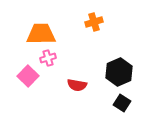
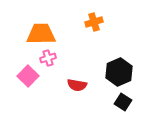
black square: moved 1 px right, 1 px up
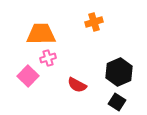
red semicircle: rotated 18 degrees clockwise
black square: moved 6 px left
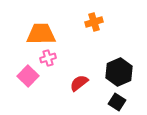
red semicircle: moved 2 px right, 2 px up; rotated 114 degrees clockwise
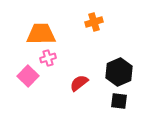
black square: moved 2 px right, 1 px up; rotated 24 degrees counterclockwise
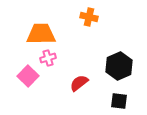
orange cross: moved 5 px left, 5 px up; rotated 30 degrees clockwise
black hexagon: moved 6 px up
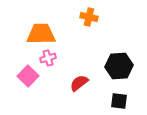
black hexagon: rotated 20 degrees clockwise
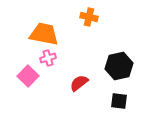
orange trapezoid: moved 3 px right; rotated 12 degrees clockwise
black hexagon: rotated 8 degrees counterclockwise
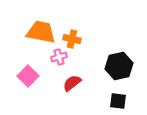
orange cross: moved 17 px left, 22 px down
orange trapezoid: moved 3 px left, 2 px up
pink cross: moved 11 px right, 1 px up
red semicircle: moved 7 px left
black square: moved 1 px left
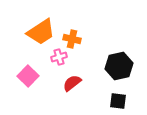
orange trapezoid: rotated 136 degrees clockwise
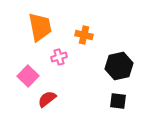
orange trapezoid: moved 1 px left, 5 px up; rotated 68 degrees counterclockwise
orange cross: moved 12 px right, 4 px up
red semicircle: moved 25 px left, 16 px down
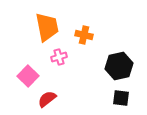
orange trapezoid: moved 7 px right
black square: moved 3 px right, 3 px up
